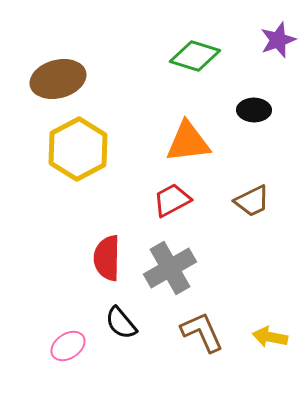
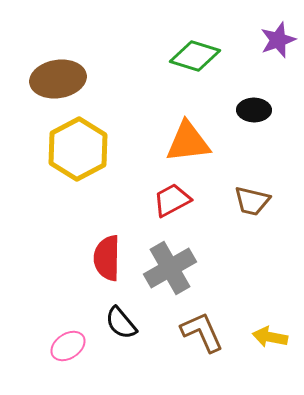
brown ellipse: rotated 6 degrees clockwise
brown trapezoid: rotated 39 degrees clockwise
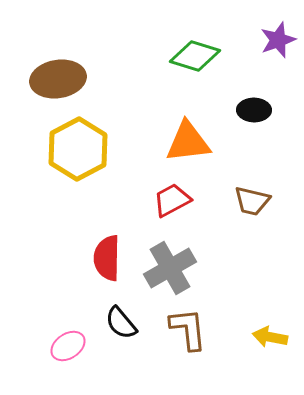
brown L-shape: moved 14 px left, 3 px up; rotated 18 degrees clockwise
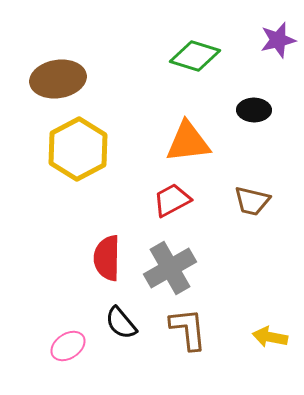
purple star: rotated 6 degrees clockwise
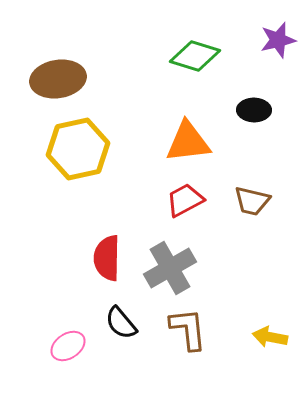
yellow hexagon: rotated 16 degrees clockwise
red trapezoid: moved 13 px right
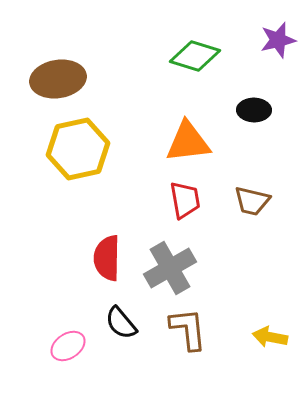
red trapezoid: rotated 108 degrees clockwise
